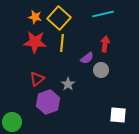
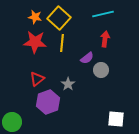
red arrow: moved 5 px up
white square: moved 2 px left, 4 px down
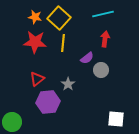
yellow line: moved 1 px right
purple hexagon: rotated 15 degrees clockwise
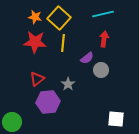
red arrow: moved 1 px left
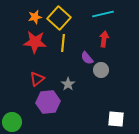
orange star: rotated 24 degrees counterclockwise
purple semicircle: rotated 88 degrees clockwise
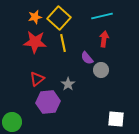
cyan line: moved 1 px left, 2 px down
yellow line: rotated 18 degrees counterclockwise
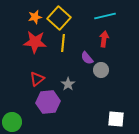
cyan line: moved 3 px right
yellow line: rotated 18 degrees clockwise
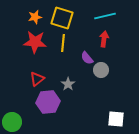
yellow square: moved 3 px right; rotated 25 degrees counterclockwise
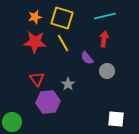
yellow line: rotated 36 degrees counterclockwise
gray circle: moved 6 px right, 1 px down
red triangle: rotated 28 degrees counterclockwise
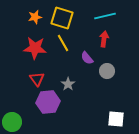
red star: moved 6 px down
